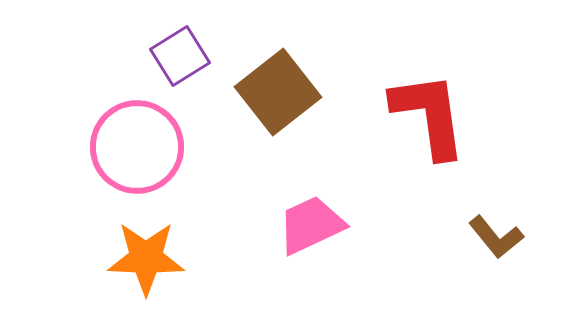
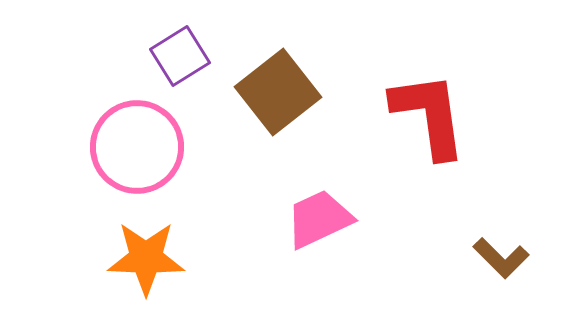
pink trapezoid: moved 8 px right, 6 px up
brown L-shape: moved 5 px right, 21 px down; rotated 6 degrees counterclockwise
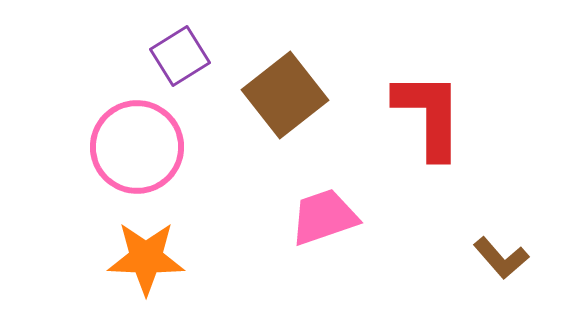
brown square: moved 7 px right, 3 px down
red L-shape: rotated 8 degrees clockwise
pink trapezoid: moved 5 px right, 2 px up; rotated 6 degrees clockwise
brown L-shape: rotated 4 degrees clockwise
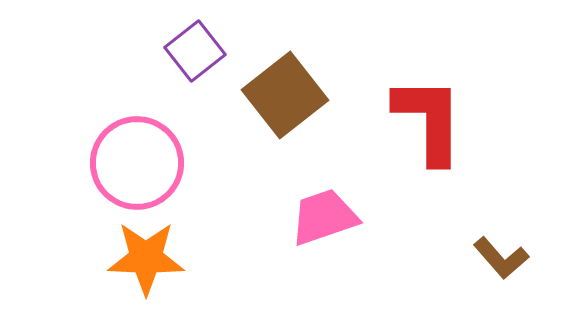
purple square: moved 15 px right, 5 px up; rotated 6 degrees counterclockwise
red L-shape: moved 5 px down
pink circle: moved 16 px down
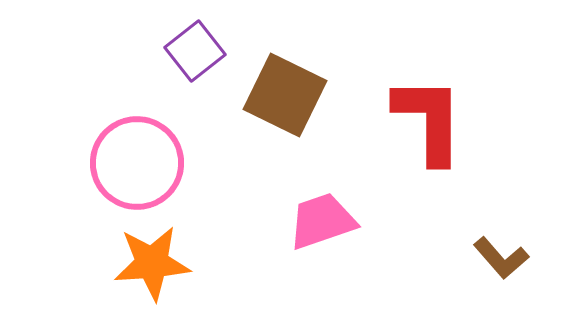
brown square: rotated 26 degrees counterclockwise
pink trapezoid: moved 2 px left, 4 px down
orange star: moved 6 px right, 5 px down; rotated 6 degrees counterclockwise
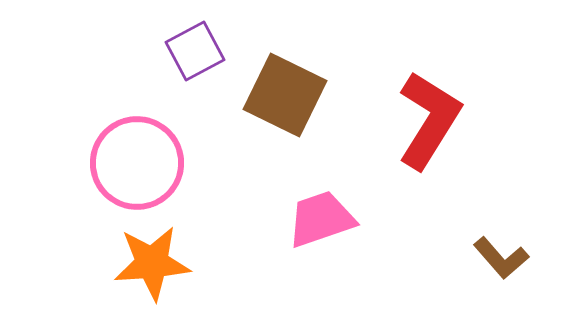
purple square: rotated 10 degrees clockwise
red L-shape: rotated 32 degrees clockwise
pink trapezoid: moved 1 px left, 2 px up
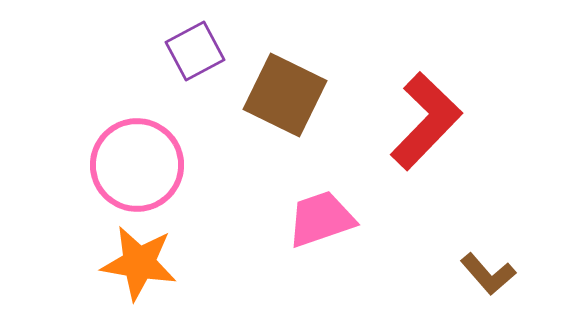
red L-shape: moved 3 px left, 1 px down; rotated 12 degrees clockwise
pink circle: moved 2 px down
brown L-shape: moved 13 px left, 16 px down
orange star: moved 13 px left; rotated 14 degrees clockwise
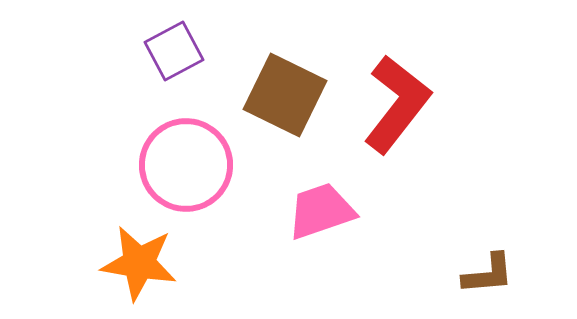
purple square: moved 21 px left
red L-shape: moved 29 px left, 17 px up; rotated 6 degrees counterclockwise
pink circle: moved 49 px right
pink trapezoid: moved 8 px up
brown L-shape: rotated 54 degrees counterclockwise
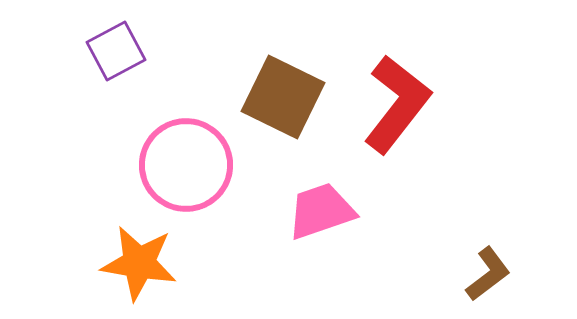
purple square: moved 58 px left
brown square: moved 2 px left, 2 px down
brown L-shape: rotated 32 degrees counterclockwise
